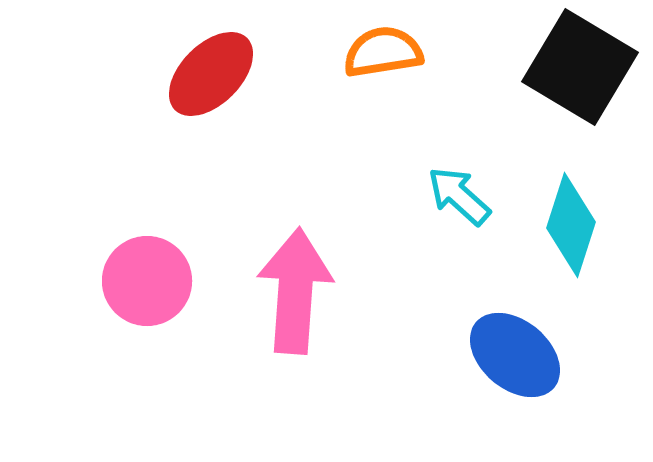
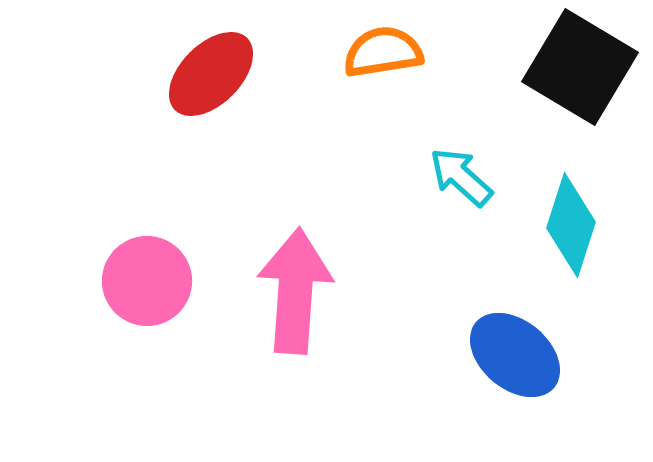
cyan arrow: moved 2 px right, 19 px up
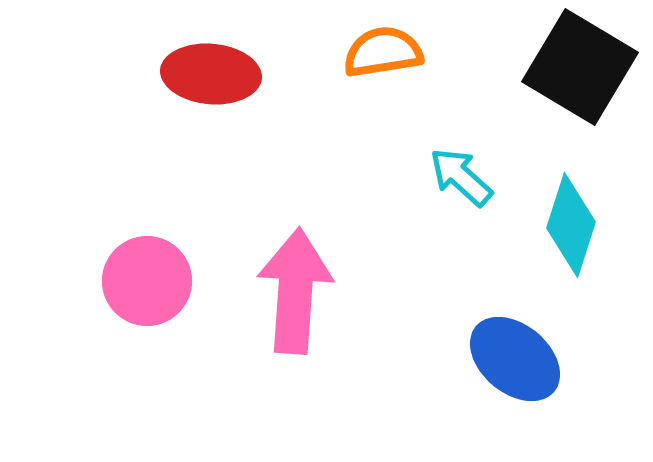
red ellipse: rotated 50 degrees clockwise
blue ellipse: moved 4 px down
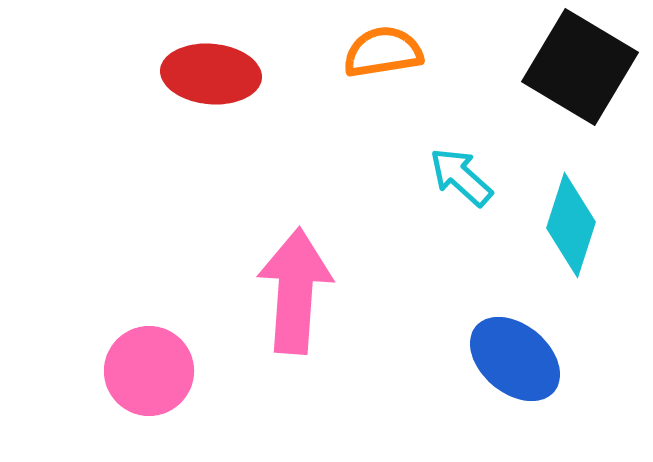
pink circle: moved 2 px right, 90 px down
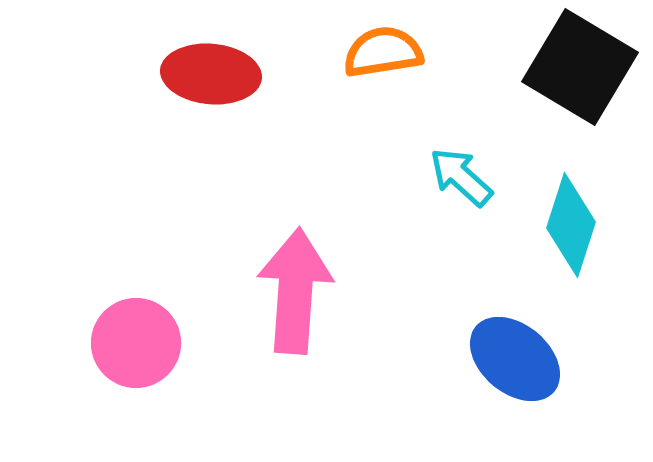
pink circle: moved 13 px left, 28 px up
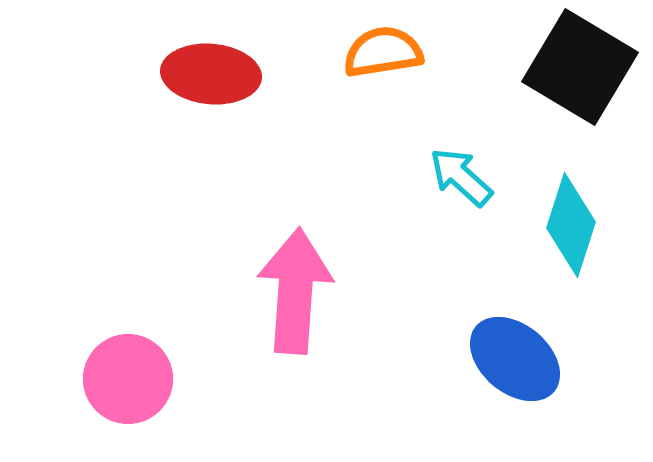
pink circle: moved 8 px left, 36 px down
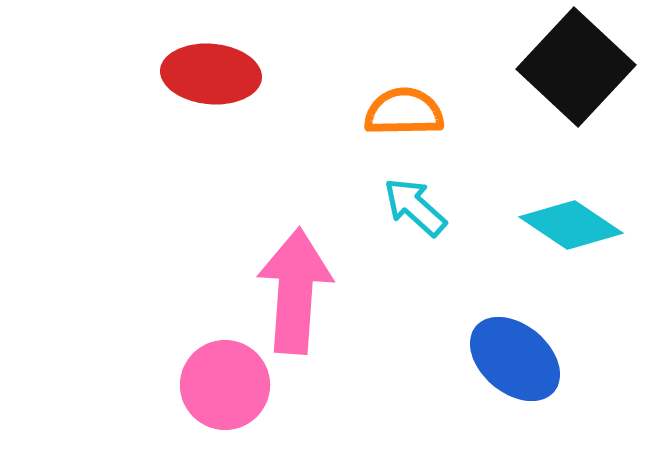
orange semicircle: moved 21 px right, 60 px down; rotated 8 degrees clockwise
black square: moved 4 px left; rotated 12 degrees clockwise
cyan arrow: moved 46 px left, 30 px down
cyan diamond: rotated 74 degrees counterclockwise
pink circle: moved 97 px right, 6 px down
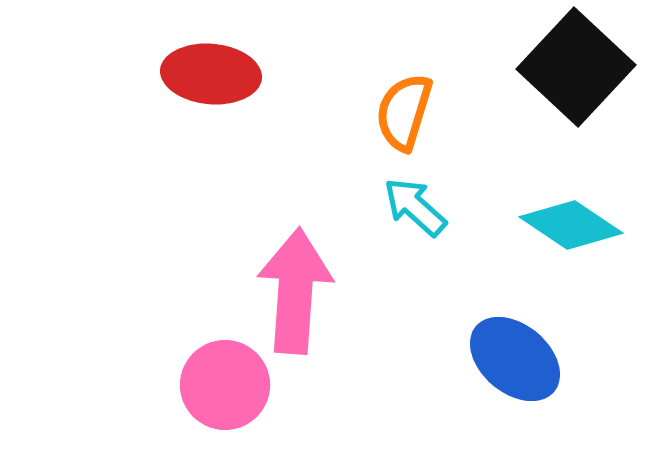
orange semicircle: rotated 72 degrees counterclockwise
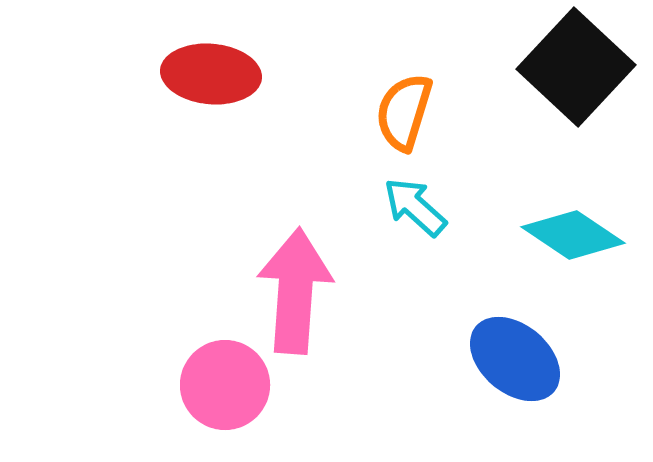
cyan diamond: moved 2 px right, 10 px down
